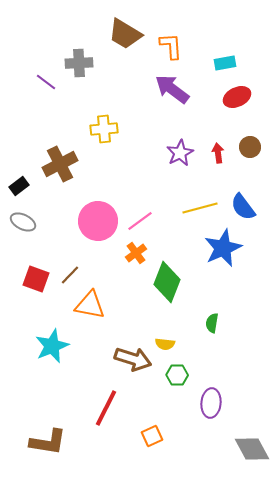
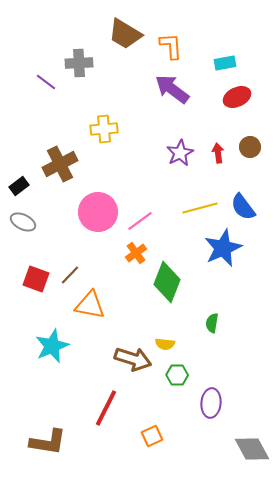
pink circle: moved 9 px up
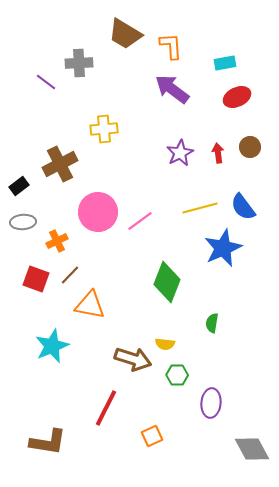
gray ellipse: rotated 30 degrees counterclockwise
orange cross: moved 79 px left, 12 px up; rotated 10 degrees clockwise
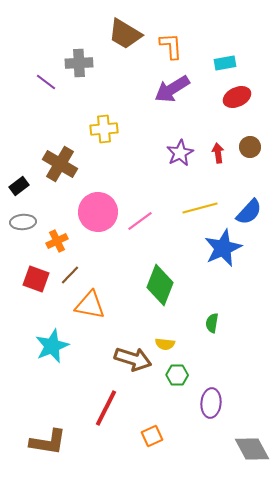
purple arrow: rotated 69 degrees counterclockwise
brown cross: rotated 32 degrees counterclockwise
blue semicircle: moved 6 px right, 5 px down; rotated 100 degrees counterclockwise
green diamond: moved 7 px left, 3 px down
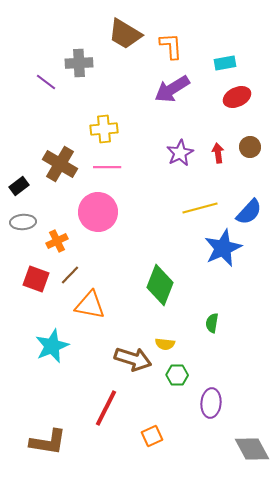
pink line: moved 33 px left, 54 px up; rotated 36 degrees clockwise
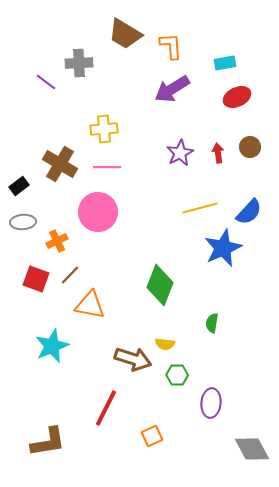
brown L-shape: rotated 18 degrees counterclockwise
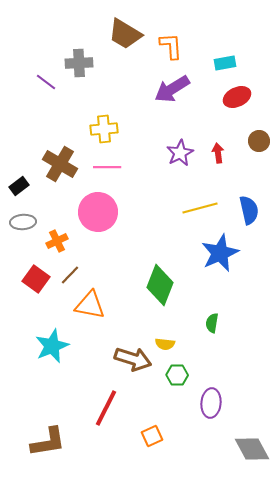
brown circle: moved 9 px right, 6 px up
blue semicircle: moved 2 px up; rotated 56 degrees counterclockwise
blue star: moved 3 px left, 5 px down
red square: rotated 16 degrees clockwise
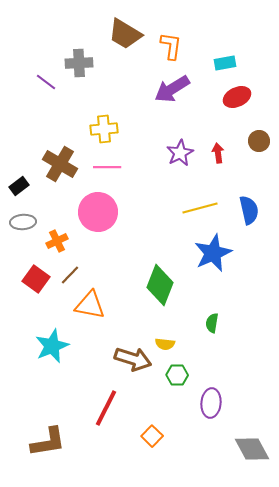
orange L-shape: rotated 12 degrees clockwise
blue star: moved 7 px left
orange square: rotated 20 degrees counterclockwise
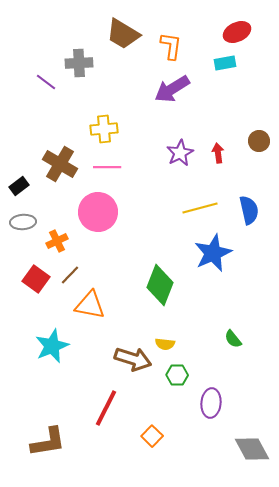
brown trapezoid: moved 2 px left
red ellipse: moved 65 px up
green semicircle: moved 21 px right, 16 px down; rotated 48 degrees counterclockwise
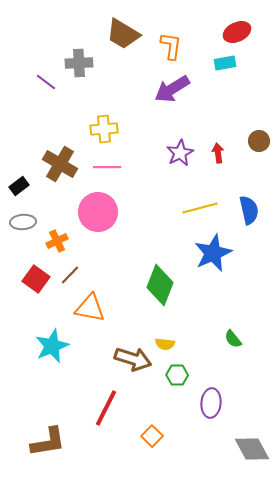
orange triangle: moved 3 px down
